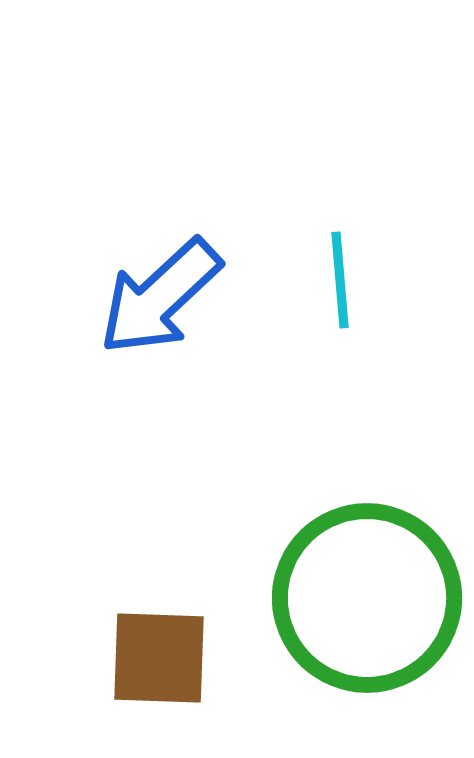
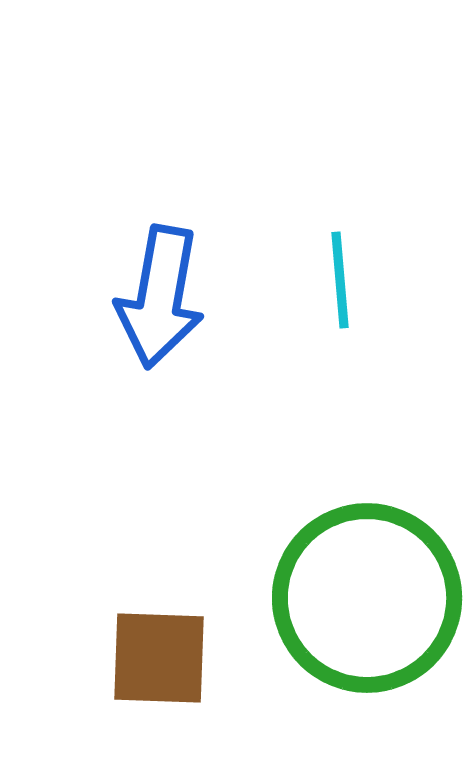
blue arrow: rotated 37 degrees counterclockwise
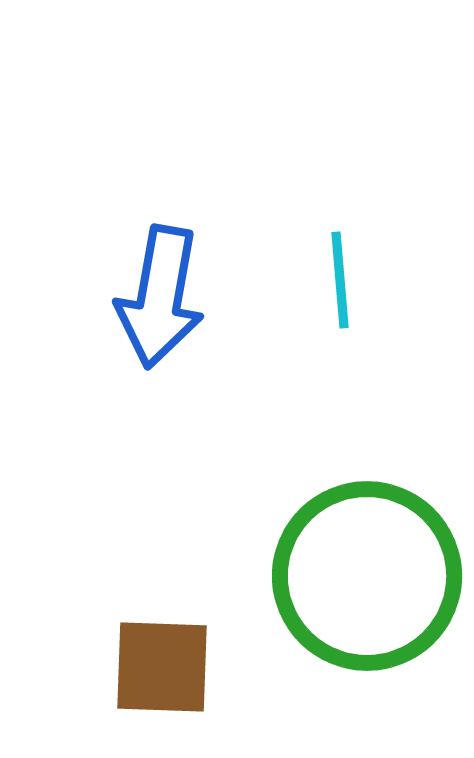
green circle: moved 22 px up
brown square: moved 3 px right, 9 px down
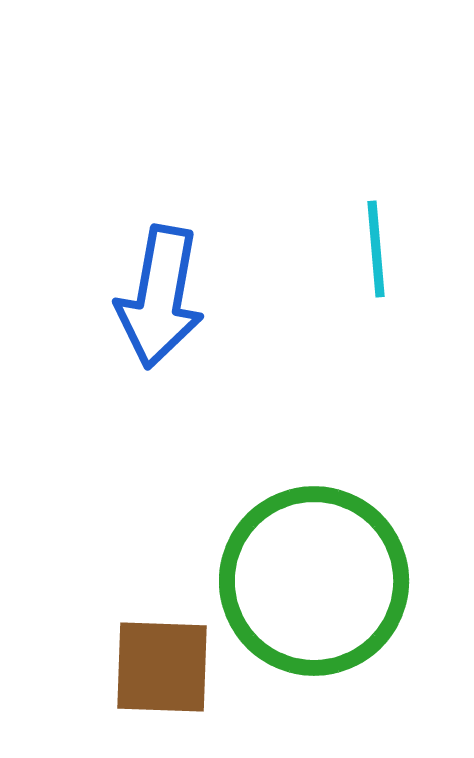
cyan line: moved 36 px right, 31 px up
green circle: moved 53 px left, 5 px down
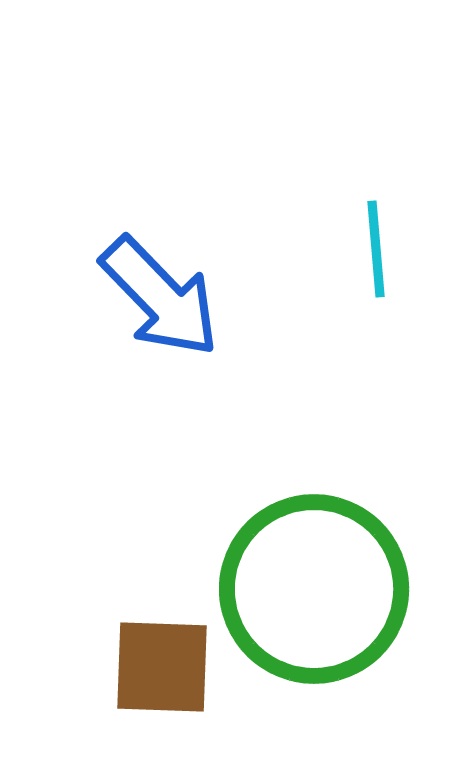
blue arrow: rotated 54 degrees counterclockwise
green circle: moved 8 px down
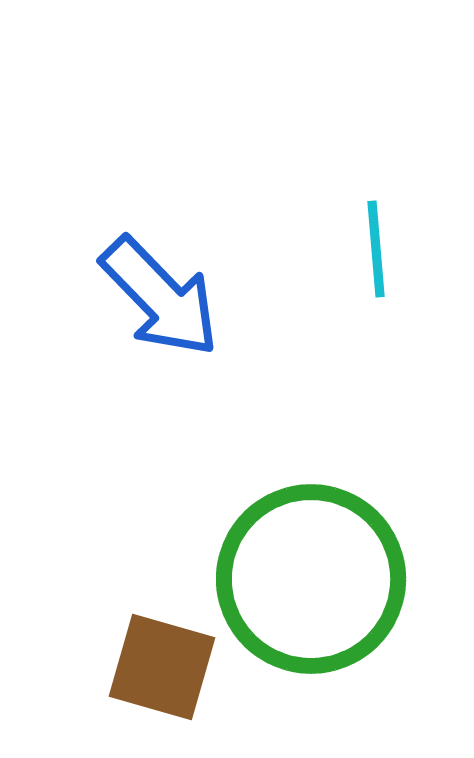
green circle: moved 3 px left, 10 px up
brown square: rotated 14 degrees clockwise
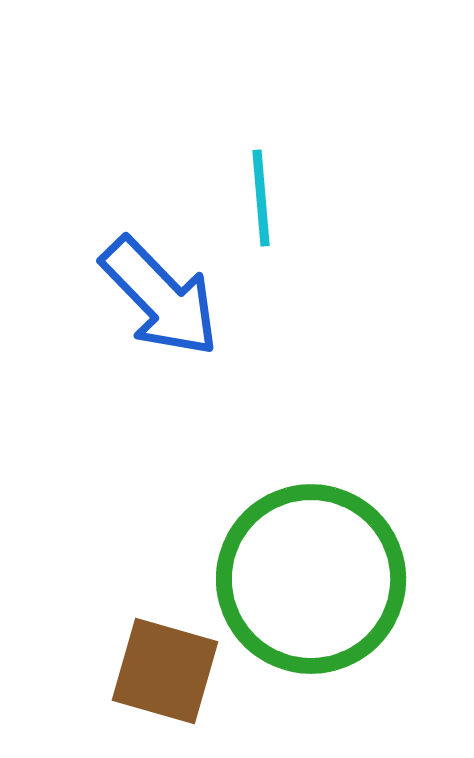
cyan line: moved 115 px left, 51 px up
brown square: moved 3 px right, 4 px down
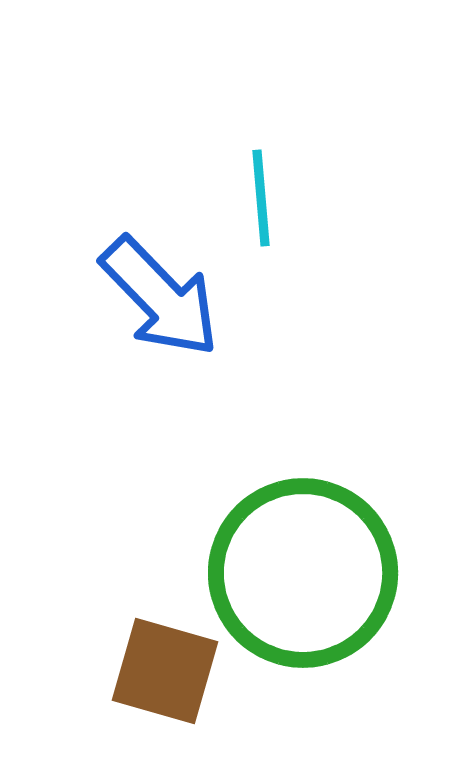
green circle: moved 8 px left, 6 px up
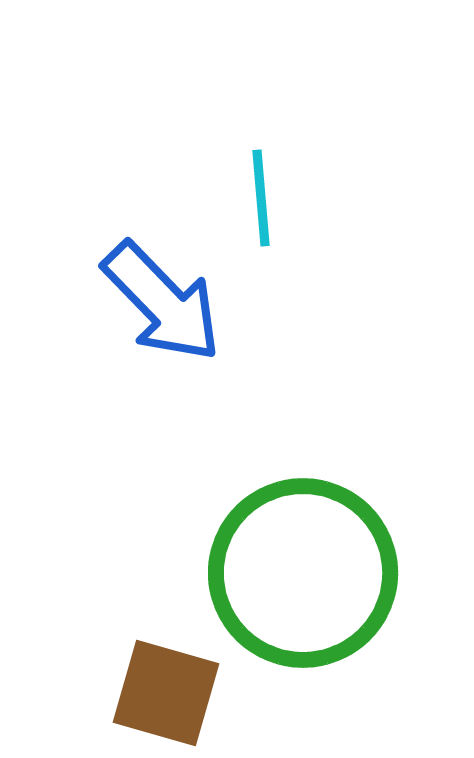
blue arrow: moved 2 px right, 5 px down
brown square: moved 1 px right, 22 px down
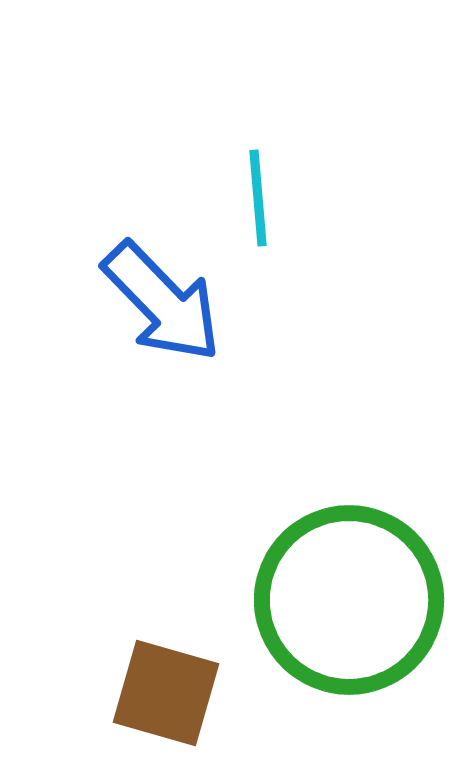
cyan line: moved 3 px left
green circle: moved 46 px right, 27 px down
